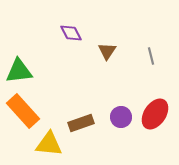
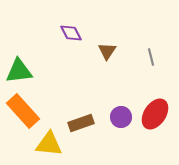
gray line: moved 1 px down
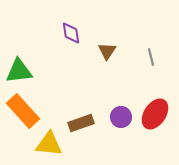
purple diamond: rotated 20 degrees clockwise
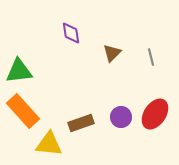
brown triangle: moved 5 px right, 2 px down; rotated 12 degrees clockwise
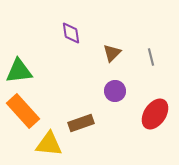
purple circle: moved 6 px left, 26 px up
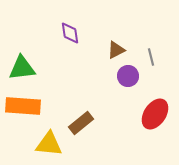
purple diamond: moved 1 px left
brown triangle: moved 4 px right, 3 px up; rotated 18 degrees clockwise
green triangle: moved 3 px right, 3 px up
purple circle: moved 13 px right, 15 px up
orange rectangle: moved 5 px up; rotated 44 degrees counterclockwise
brown rectangle: rotated 20 degrees counterclockwise
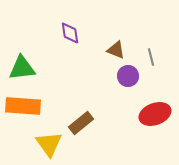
brown triangle: rotated 48 degrees clockwise
red ellipse: rotated 36 degrees clockwise
yellow triangle: rotated 48 degrees clockwise
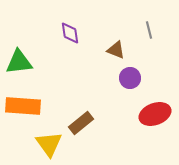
gray line: moved 2 px left, 27 px up
green triangle: moved 3 px left, 6 px up
purple circle: moved 2 px right, 2 px down
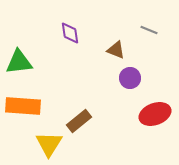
gray line: rotated 54 degrees counterclockwise
brown rectangle: moved 2 px left, 2 px up
yellow triangle: rotated 8 degrees clockwise
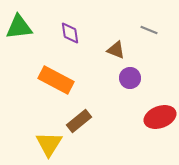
green triangle: moved 35 px up
orange rectangle: moved 33 px right, 26 px up; rotated 24 degrees clockwise
red ellipse: moved 5 px right, 3 px down
